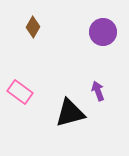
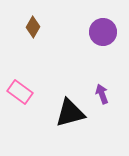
purple arrow: moved 4 px right, 3 px down
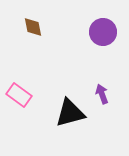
brown diamond: rotated 40 degrees counterclockwise
pink rectangle: moved 1 px left, 3 px down
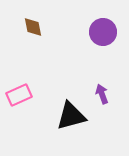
pink rectangle: rotated 60 degrees counterclockwise
black triangle: moved 1 px right, 3 px down
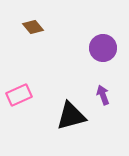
brown diamond: rotated 30 degrees counterclockwise
purple circle: moved 16 px down
purple arrow: moved 1 px right, 1 px down
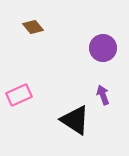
black triangle: moved 4 px right, 4 px down; rotated 48 degrees clockwise
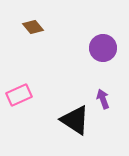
purple arrow: moved 4 px down
